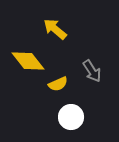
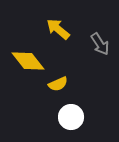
yellow arrow: moved 3 px right
gray arrow: moved 8 px right, 27 px up
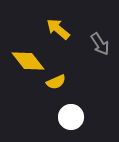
yellow semicircle: moved 2 px left, 2 px up
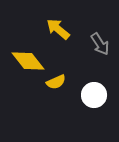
white circle: moved 23 px right, 22 px up
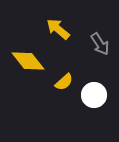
yellow semicircle: moved 8 px right; rotated 18 degrees counterclockwise
